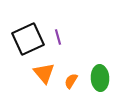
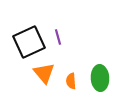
black square: moved 1 px right, 3 px down
orange semicircle: rotated 35 degrees counterclockwise
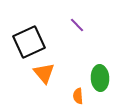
purple line: moved 19 px right, 12 px up; rotated 28 degrees counterclockwise
orange semicircle: moved 7 px right, 15 px down
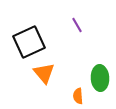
purple line: rotated 14 degrees clockwise
